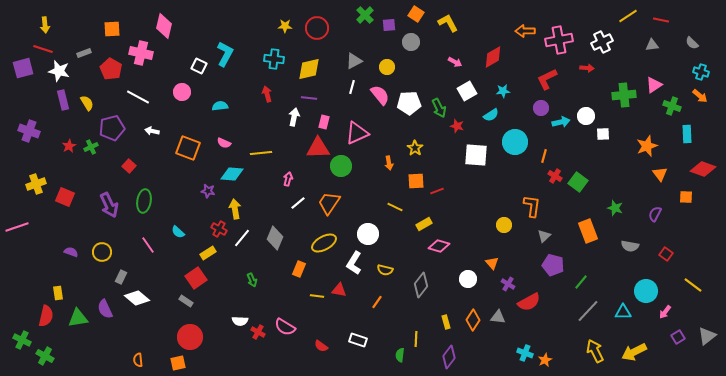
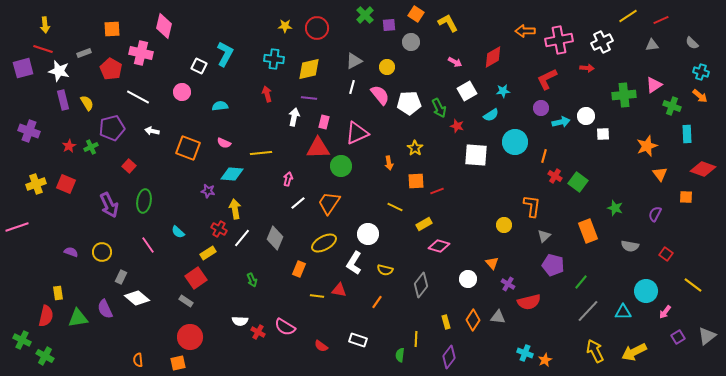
red line at (661, 20): rotated 35 degrees counterclockwise
red square at (65, 197): moved 1 px right, 13 px up
red semicircle at (529, 302): rotated 15 degrees clockwise
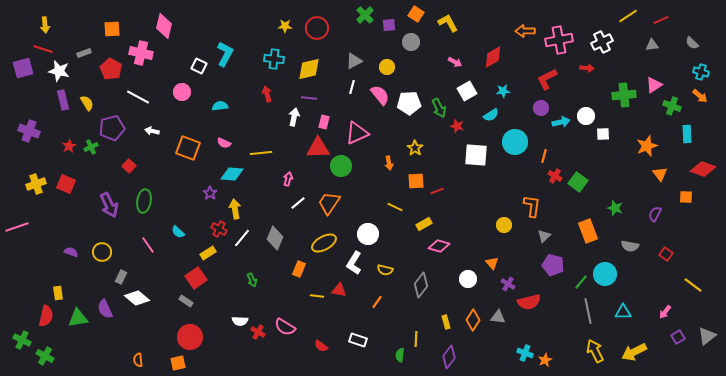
purple star at (208, 191): moved 2 px right, 2 px down; rotated 24 degrees clockwise
cyan circle at (646, 291): moved 41 px left, 17 px up
gray line at (588, 311): rotated 55 degrees counterclockwise
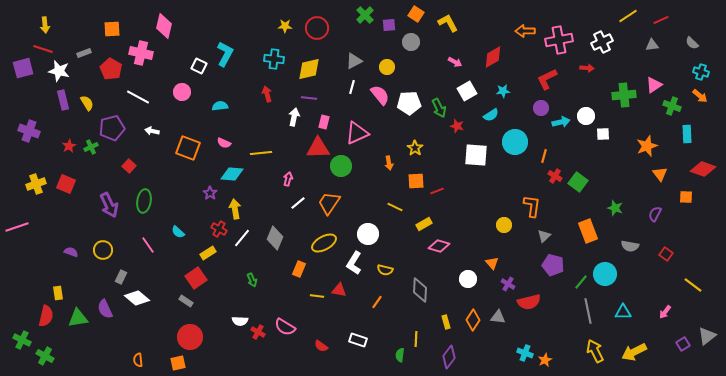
yellow circle at (102, 252): moved 1 px right, 2 px up
gray diamond at (421, 285): moved 1 px left, 5 px down; rotated 35 degrees counterclockwise
purple square at (678, 337): moved 5 px right, 7 px down
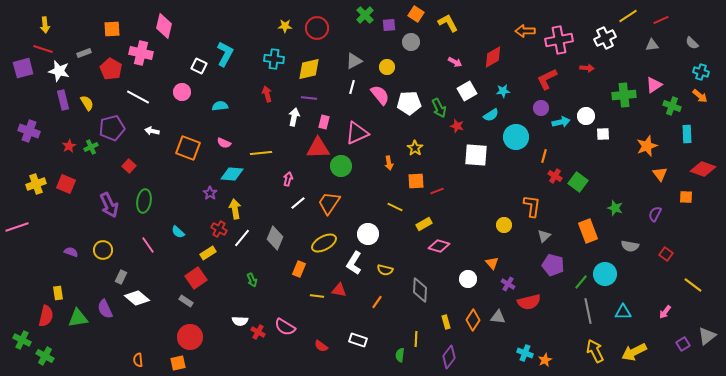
white cross at (602, 42): moved 3 px right, 4 px up
cyan circle at (515, 142): moved 1 px right, 5 px up
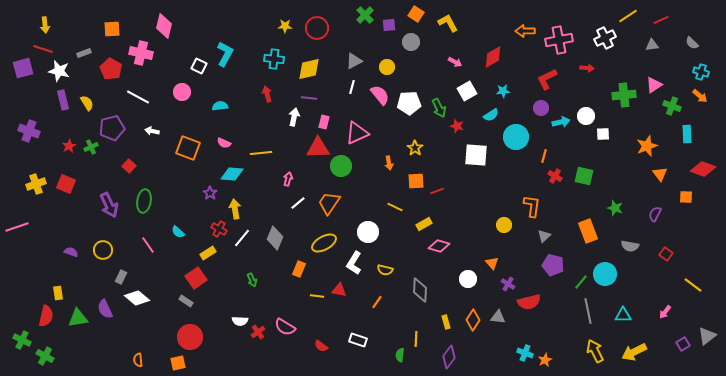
green square at (578, 182): moved 6 px right, 6 px up; rotated 24 degrees counterclockwise
white circle at (368, 234): moved 2 px up
cyan triangle at (623, 312): moved 3 px down
red cross at (258, 332): rotated 24 degrees clockwise
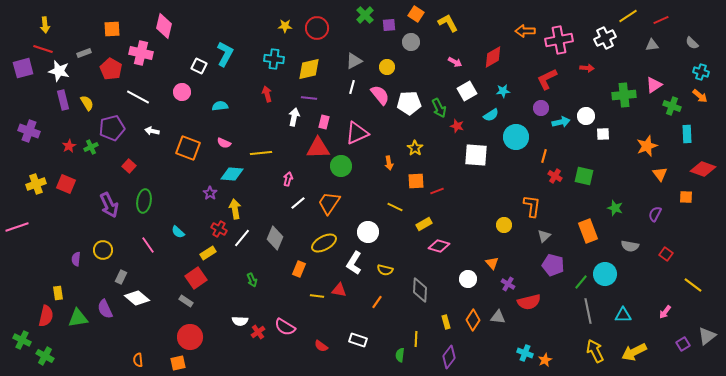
purple semicircle at (71, 252): moved 5 px right, 7 px down; rotated 104 degrees counterclockwise
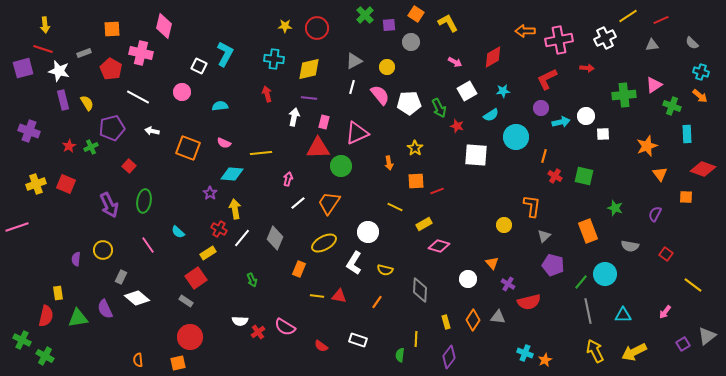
red triangle at (339, 290): moved 6 px down
